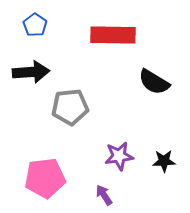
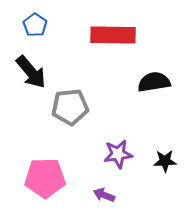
black arrow: rotated 54 degrees clockwise
black semicircle: rotated 140 degrees clockwise
purple star: moved 1 px left, 2 px up
black star: moved 1 px right
pink pentagon: rotated 6 degrees clockwise
purple arrow: rotated 35 degrees counterclockwise
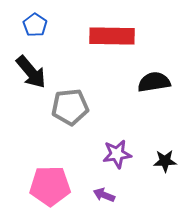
red rectangle: moved 1 px left, 1 px down
purple star: moved 1 px left
pink pentagon: moved 5 px right, 8 px down
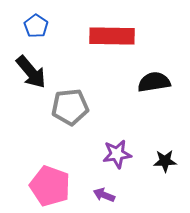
blue pentagon: moved 1 px right, 1 px down
pink pentagon: rotated 21 degrees clockwise
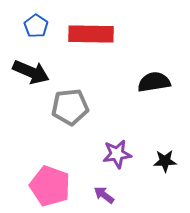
red rectangle: moved 21 px left, 2 px up
black arrow: rotated 27 degrees counterclockwise
purple arrow: rotated 15 degrees clockwise
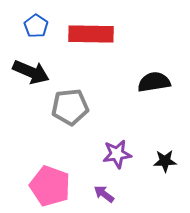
purple arrow: moved 1 px up
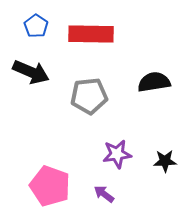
gray pentagon: moved 19 px right, 11 px up
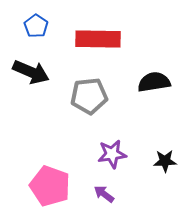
red rectangle: moved 7 px right, 5 px down
purple star: moved 5 px left
